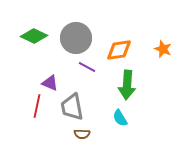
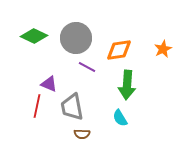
orange star: rotated 24 degrees clockwise
purple triangle: moved 1 px left, 1 px down
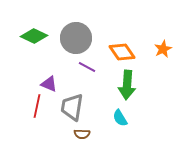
orange diamond: moved 3 px right, 2 px down; rotated 64 degrees clockwise
gray trapezoid: rotated 20 degrees clockwise
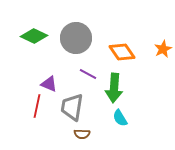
purple line: moved 1 px right, 7 px down
green arrow: moved 13 px left, 3 px down
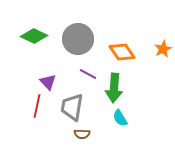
gray circle: moved 2 px right, 1 px down
purple triangle: moved 1 px left, 2 px up; rotated 24 degrees clockwise
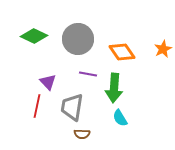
purple line: rotated 18 degrees counterclockwise
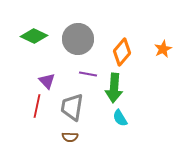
orange diamond: rotated 76 degrees clockwise
purple triangle: moved 1 px left, 1 px up
brown semicircle: moved 12 px left, 3 px down
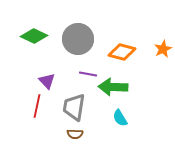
orange diamond: rotated 64 degrees clockwise
green arrow: moved 1 px left, 1 px up; rotated 88 degrees clockwise
gray trapezoid: moved 2 px right
brown semicircle: moved 5 px right, 3 px up
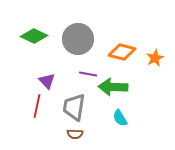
orange star: moved 8 px left, 9 px down
